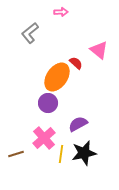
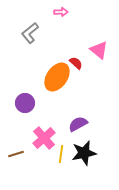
purple circle: moved 23 px left
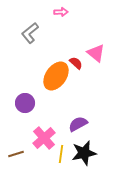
pink triangle: moved 3 px left, 3 px down
orange ellipse: moved 1 px left, 1 px up
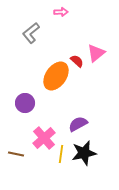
gray L-shape: moved 1 px right
pink triangle: rotated 42 degrees clockwise
red semicircle: moved 1 px right, 2 px up
brown line: rotated 28 degrees clockwise
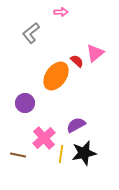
pink triangle: moved 1 px left
purple semicircle: moved 2 px left, 1 px down
brown line: moved 2 px right, 1 px down
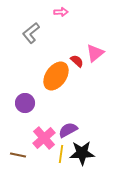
purple semicircle: moved 8 px left, 5 px down
black star: moved 2 px left; rotated 10 degrees clockwise
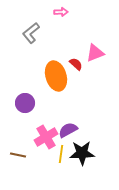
pink triangle: rotated 18 degrees clockwise
red semicircle: moved 1 px left, 3 px down
orange ellipse: rotated 52 degrees counterclockwise
pink cross: moved 2 px right, 1 px up; rotated 10 degrees clockwise
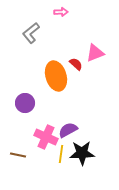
pink cross: rotated 35 degrees counterclockwise
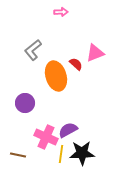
gray L-shape: moved 2 px right, 17 px down
